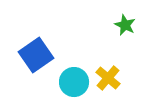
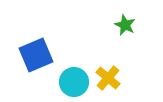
blue square: rotated 12 degrees clockwise
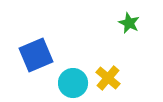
green star: moved 4 px right, 2 px up
cyan circle: moved 1 px left, 1 px down
